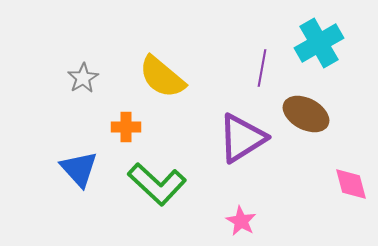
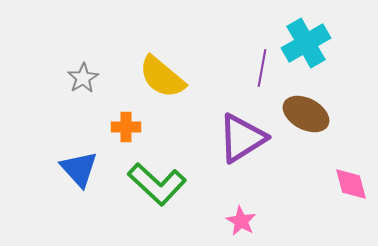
cyan cross: moved 13 px left
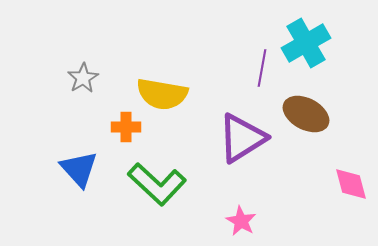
yellow semicircle: moved 17 px down; rotated 30 degrees counterclockwise
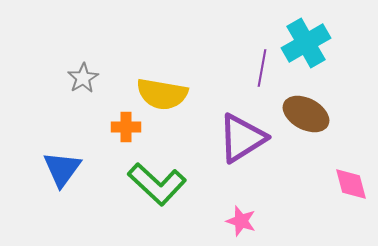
blue triangle: moved 17 px left; rotated 18 degrees clockwise
pink star: rotated 12 degrees counterclockwise
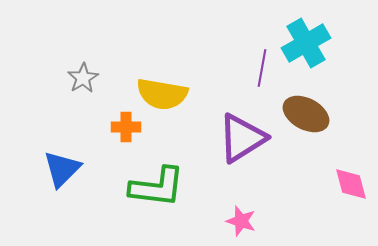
blue triangle: rotated 9 degrees clockwise
green L-shape: moved 3 px down; rotated 36 degrees counterclockwise
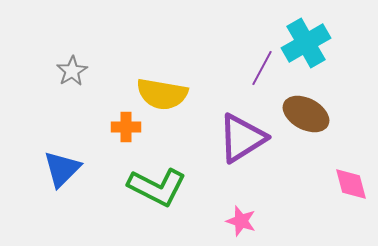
purple line: rotated 18 degrees clockwise
gray star: moved 11 px left, 7 px up
green L-shape: rotated 20 degrees clockwise
